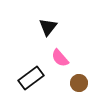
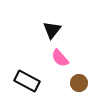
black triangle: moved 4 px right, 3 px down
black rectangle: moved 4 px left, 3 px down; rotated 65 degrees clockwise
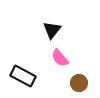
black rectangle: moved 4 px left, 5 px up
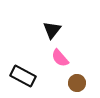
brown circle: moved 2 px left
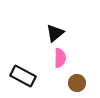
black triangle: moved 3 px right, 3 px down; rotated 12 degrees clockwise
pink semicircle: rotated 138 degrees counterclockwise
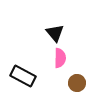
black triangle: rotated 30 degrees counterclockwise
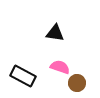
black triangle: rotated 42 degrees counterclockwise
pink semicircle: moved 9 px down; rotated 72 degrees counterclockwise
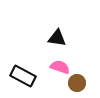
black triangle: moved 2 px right, 5 px down
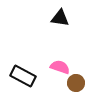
black triangle: moved 3 px right, 20 px up
brown circle: moved 1 px left
